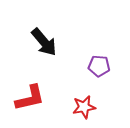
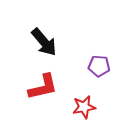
red L-shape: moved 13 px right, 11 px up
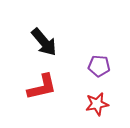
red L-shape: moved 1 px left
red star: moved 13 px right, 3 px up
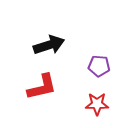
black arrow: moved 5 px right, 3 px down; rotated 68 degrees counterclockwise
red star: rotated 10 degrees clockwise
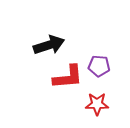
red L-shape: moved 26 px right, 10 px up; rotated 8 degrees clockwise
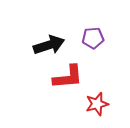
purple pentagon: moved 6 px left, 28 px up; rotated 10 degrees counterclockwise
red star: rotated 15 degrees counterclockwise
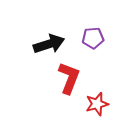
black arrow: moved 1 px up
red L-shape: moved 1 px right, 1 px down; rotated 64 degrees counterclockwise
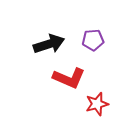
purple pentagon: moved 2 px down
red L-shape: rotated 92 degrees clockwise
